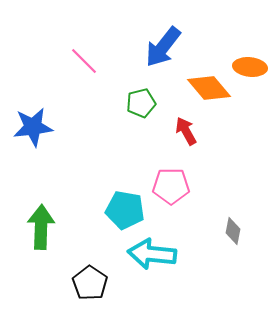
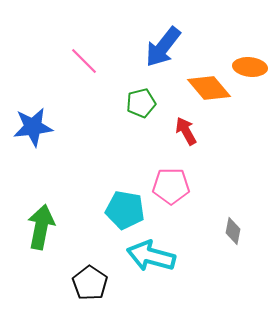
green arrow: rotated 9 degrees clockwise
cyan arrow: moved 1 px left, 2 px down; rotated 9 degrees clockwise
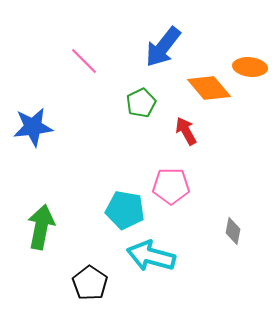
green pentagon: rotated 12 degrees counterclockwise
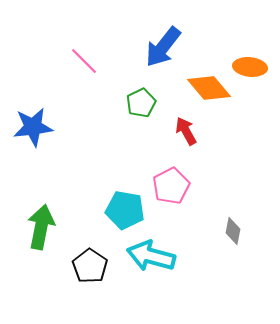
pink pentagon: rotated 27 degrees counterclockwise
black pentagon: moved 17 px up
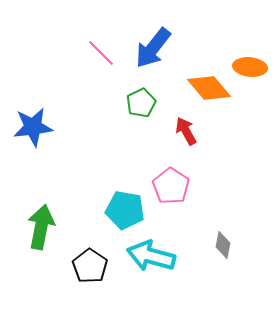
blue arrow: moved 10 px left, 1 px down
pink line: moved 17 px right, 8 px up
pink pentagon: rotated 12 degrees counterclockwise
gray diamond: moved 10 px left, 14 px down
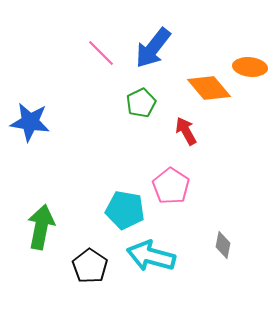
blue star: moved 3 px left, 5 px up; rotated 15 degrees clockwise
